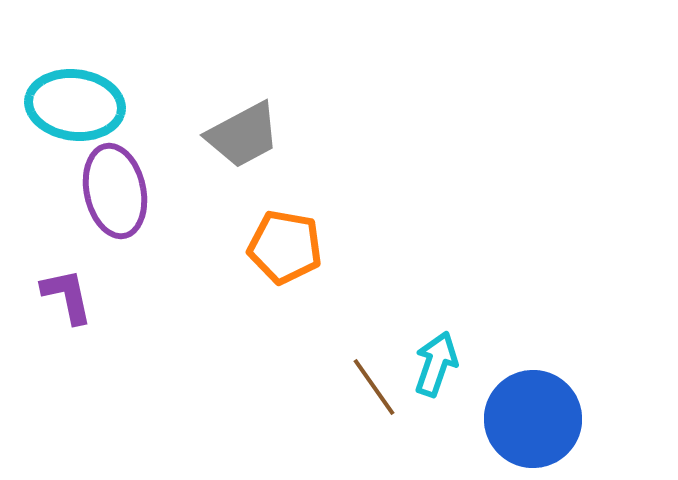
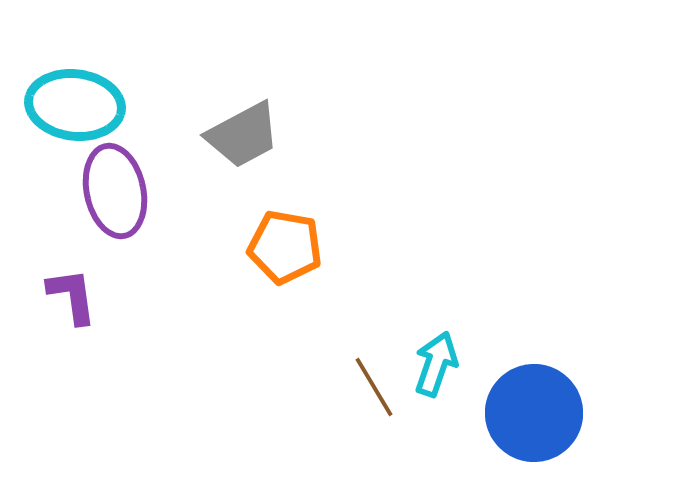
purple L-shape: moved 5 px right; rotated 4 degrees clockwise
brown line: rotated 4 degrees clockwise
blue circle: moved 1 px right, 6 px up
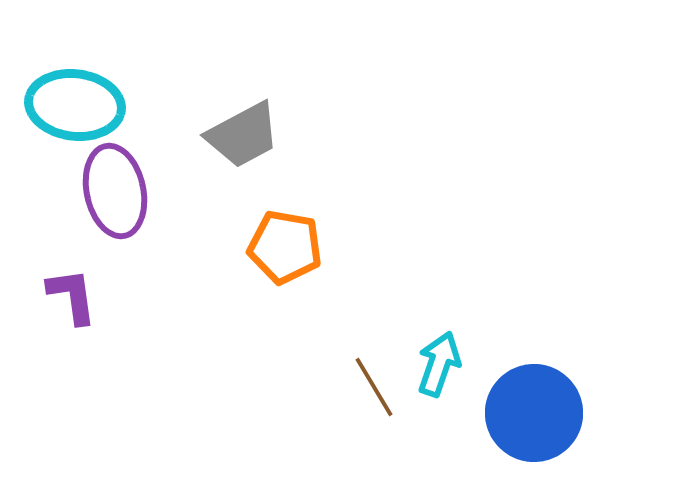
cyan arrow: moved 3 px right
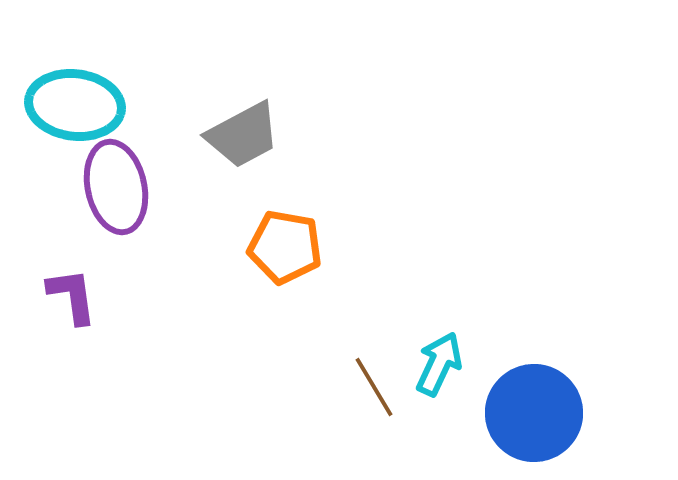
purple ellipse: moved 1 px right, 4 px up
cyan arrow: rotated 6 degrees clockwise
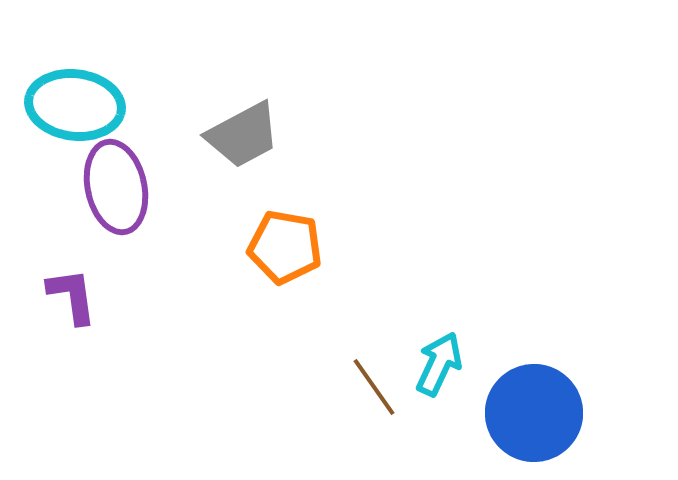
brown line: rotated 4 degrees counterclockwise
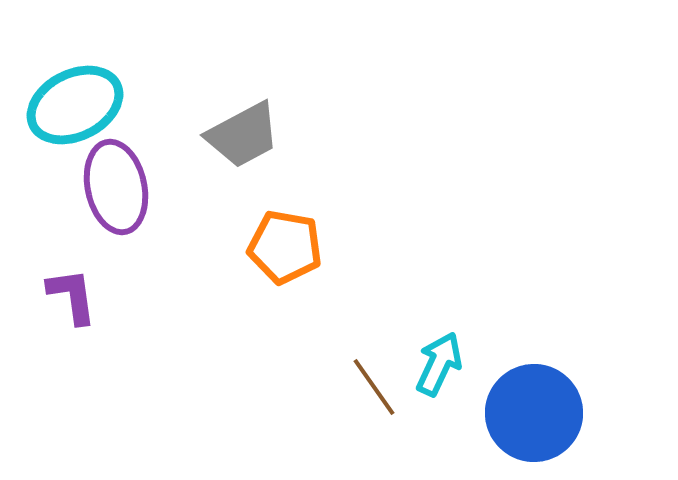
cyan ellipse: rotated 34 degrees counterclockwise
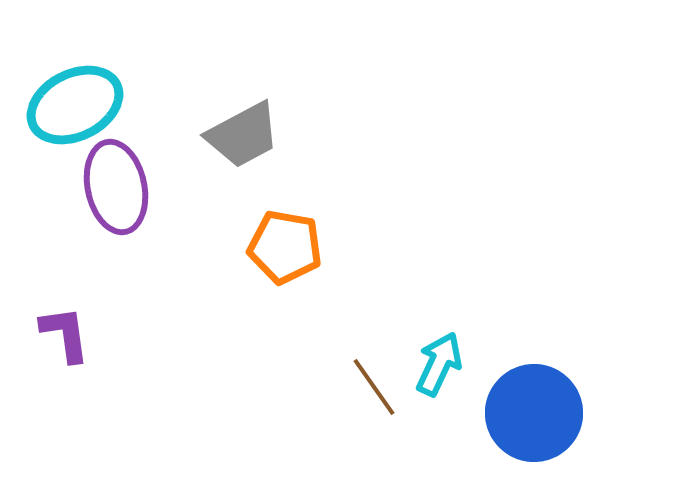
purple L-shape: moved 7 px left, 38 px down
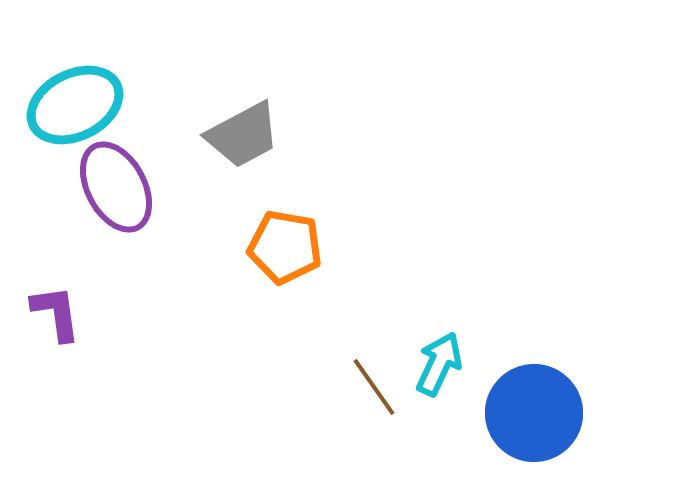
purple ellipse: rotated 16 degrees counterclockwise
purple L-shape: moved 9 px left, 21 px up
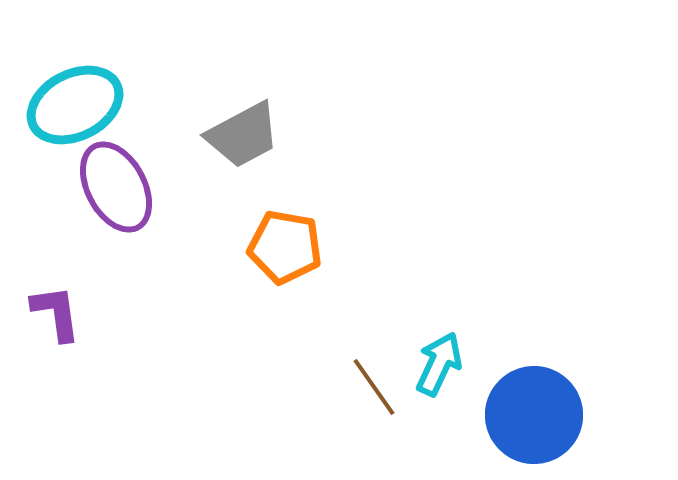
blue circle: moved 2 px down
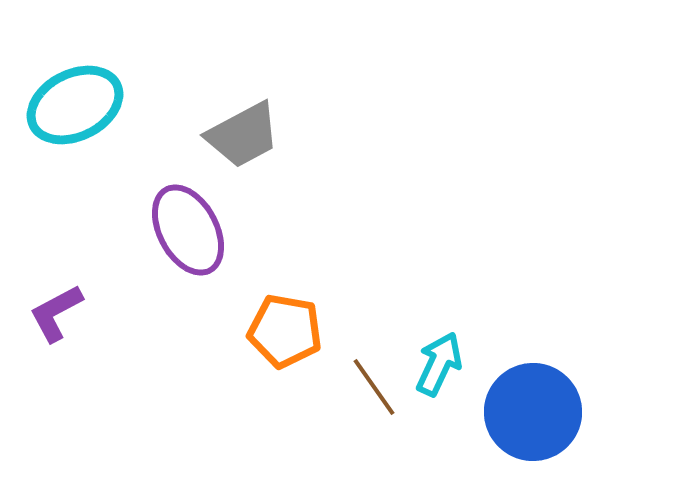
purple ellipse: moved 72 px right, 43 px down
orange pentagon: moved 84 px down
purple L-shape: rotated 110 degrees counterclockwise
blue circle: moved 1 px left, 3 px up
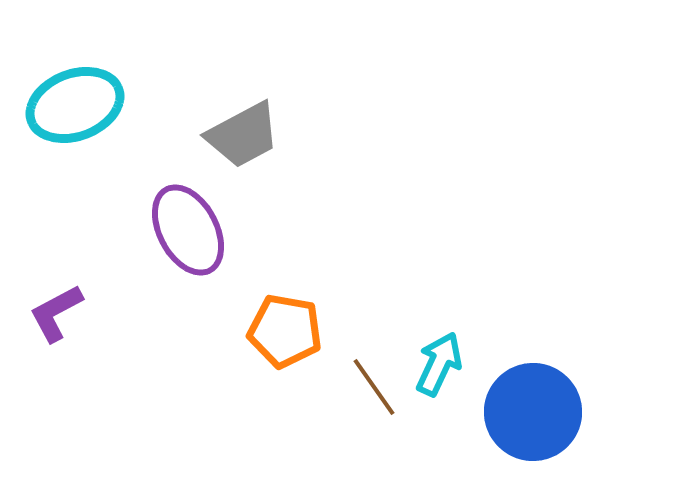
cyan ellipse: rotated 6 degrees clockwise
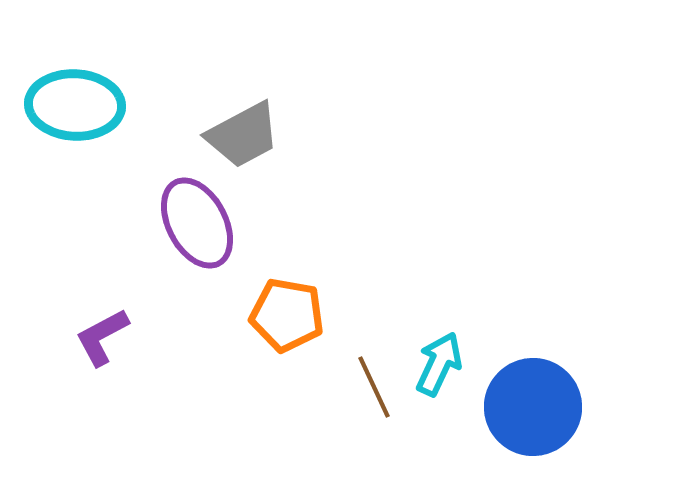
cyan ellipse: rotated 24 degrees clockwise
purple ellipse: moved 9 px right, 7 px up
purple L-shape: moved 46 px right, 24 px down
orange pentagon: moved 2 px right, 16 px up
brown line: rotated 10 degrees clockwise
blue circle: moved 5 px up
